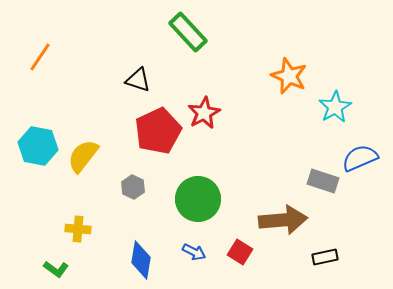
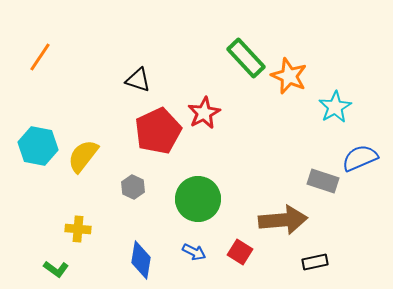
green rectangle: moved 58 px right, 26 px down
black rectangle: moved 10 px left, 5 px down
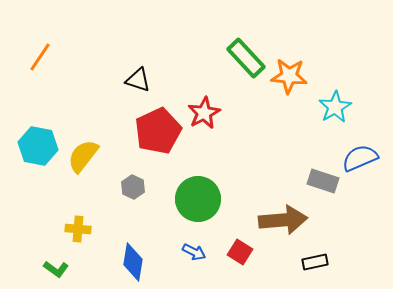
orange star: rotated 18 degrees counterclockwise
blue diamond: moved 8 px left, 2 px down
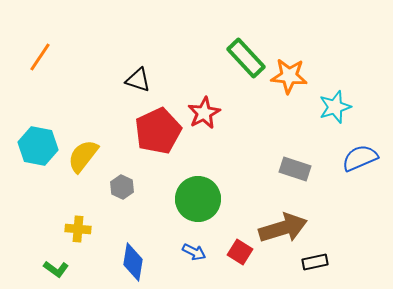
cyan star: rotated 12 degrees clockwise
gray rectangle: moved 28 px left, 12 px up
gray hexagon: moved 11 px left
brown arrow: moved 8 px down; rotated 12 degrees counterclockwise
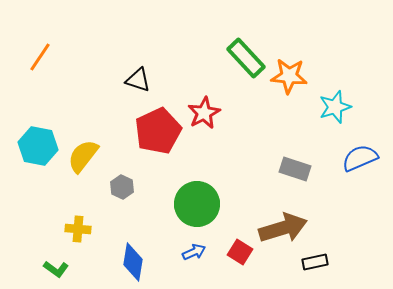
green circle: moved 1 px left, 5 px down
blue arrow: rotated 50 degrees counterclockwise
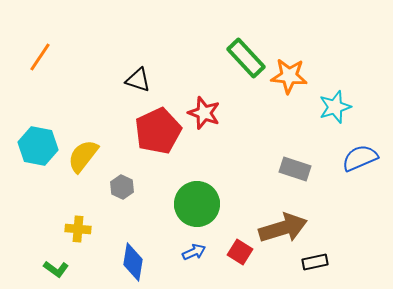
red star: rotated 24 degrees counterclockwise
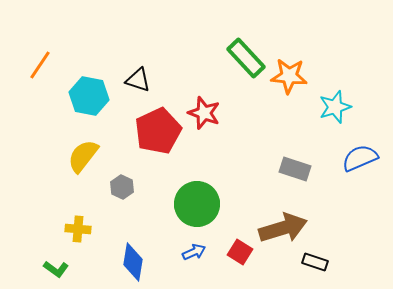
orange line: moved 8 px down
cyan hexagon: moved 51 px right, 50 px up
black rectangle: rotated 30 degrees clockwise
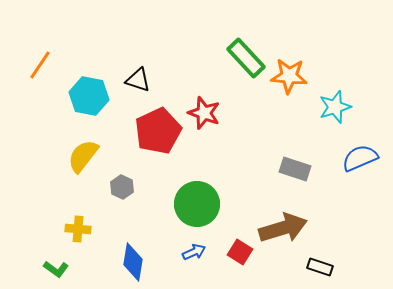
black rectangle: moved 5 px right, 5 px down
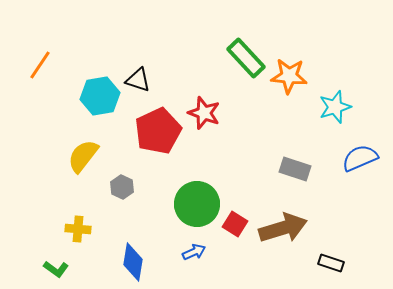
cyan hexagon: moved 11 px right; rotated 21 degrees counterclockwise
red square: moved 5 px left, 28 px up
black rectangle: moved 11 px right, 4 px up
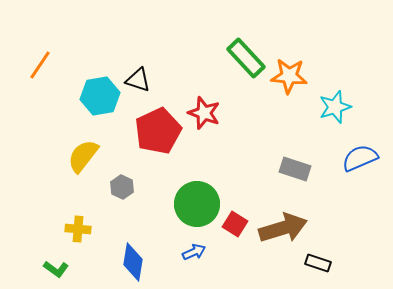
black rectangle: moved 13 px left
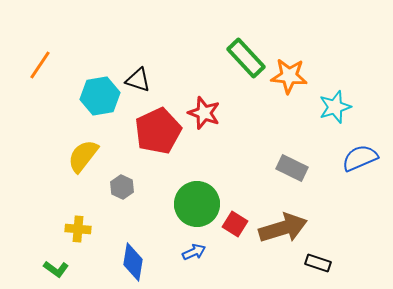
gray rectangle: moved 3 px left, 1 px up; rotated 8 degrees clockwise
